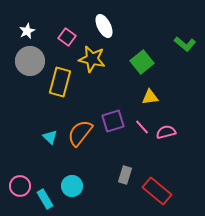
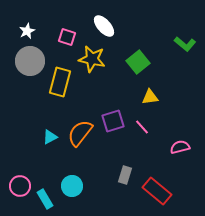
white ellipse: rotated 15 degrees counterclockwise
pink square: rotated 18 degrees counterclockwise
green square: moved 4 px left
pink semicircle: moved 14 px right, 15 px down
cyan triangle: rotated 49 degrees clockwise
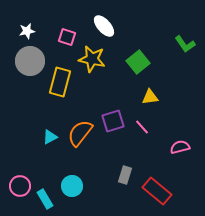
white star: rotated 14 degrees clockwise
green L-shape: rotated 15 degrees clockwise
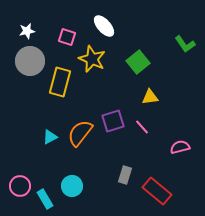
yellow star: rotated 12 degrees clockwise
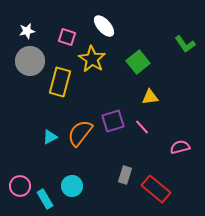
yellow star: rotated 8 degrees clockwise
red rectangle: moved 1 px left, 2 px up
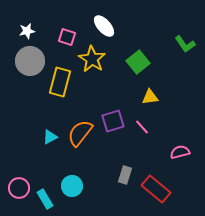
pink semicircle: moved 5 px down
pink circle: moved 1 px left, 2 px down
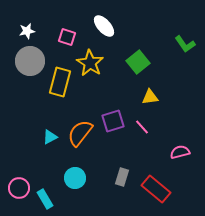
yellow star: moved 2 px left, 4 px down
gray rectangle: moved 3 px left, 2 px down
cyan circle: moved 3 px right, 8 px up
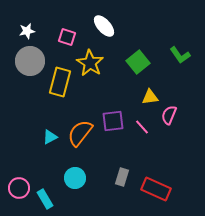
green L-shape: moved 5 px left, 11 px down
purple square: rotated 10 degrees clockwise
pink semicircle: moved 11 px left, 37 px up; rotated 54 degrees counterclockwise
red rectangle: rotated 16 degrees counterclockwise
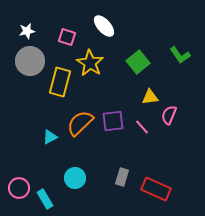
orange semicircle: moved 10 px up; rotated 8 degrees clockwise
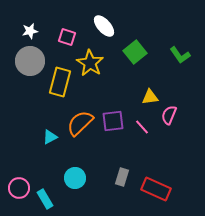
white star: moved 3 px right
green square: moved 3 px left, 10 px up
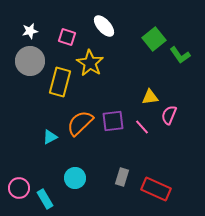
green square: moved 19 px right, 13 px up
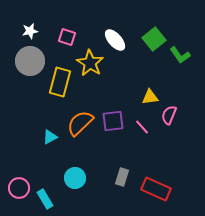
white ellipse: moved 11 px right, 14 px down
